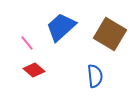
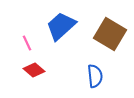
blue trapezoid: moved 1 px up
pink line: rotated 14 degrees clockwise
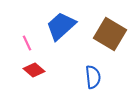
blue semicircle: moved 2 px left, 1 px down
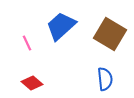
red diamond: moved 2 px left, 13 px down
blue semicircle: moved 12 px right, 2 px down
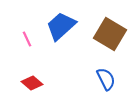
pink line: moved 4 px up
blue semicircle: moved 1 px right; rotated 20 degrees counterclockwise
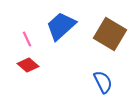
blue semicircle: moved 3 px left, 3 px down
red diamond: moved 4 px left, 18 px up
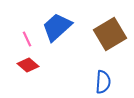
blue trapezoid: moved 4 px left, 1 px down
brown square: rotated 28 degrees clockwise
blue semicircle: rotated 30 degrees clockwise
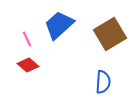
blue trapezoid: moved 2 px right, 2 px up
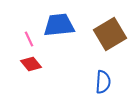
blue trapezoid: rotated 36 degrees clockwise
pink line: moved 2 px right
red diamond: moved 3 px right, 1 px up; rotated 10 degrees clockwise
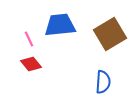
blue trapezoid: moved 1 px right
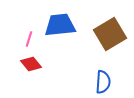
pink line: rotated 42 degrees clockwise
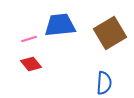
brown square: moved 1 px up
pink line: rotated 56 degrees clockwise
blue semicircle: moved 1 px right, 1 px down
